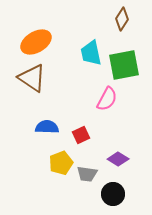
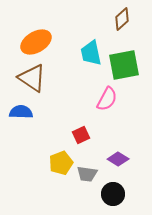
brown diamond: rotated 15 degrees clockwise
blue semicircle: moved 26 px left, 15 px up
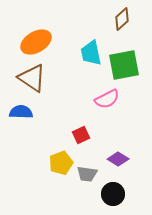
pink semicircle: rotated 35 degrees clockwise
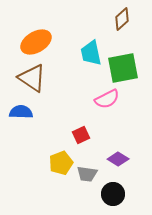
green square: moved 1 px left, 3 px down
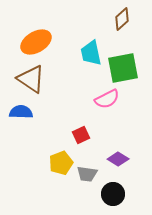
brown triangle: moved 1 px left, 1 px down
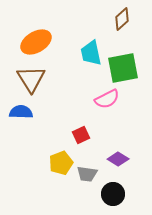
brown triangle: rotated 24 degrees clockwise
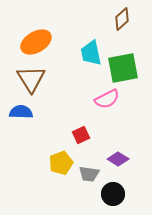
gray trapezoid: moved 2 px right
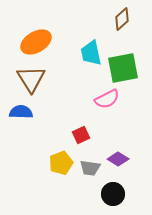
gray trapezoid: moved 1 px right, 6 px up
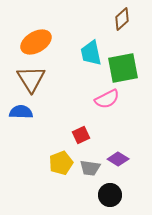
black circle: moved 3 px left, 1 px down
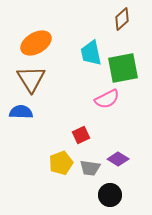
orange ellipse: moved 1 px down
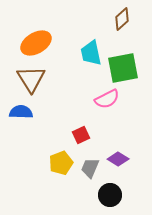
gray trapezoid: rotated 105 degrees clockwise
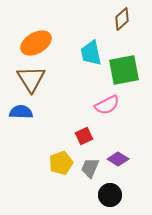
green square: moved 1 px right, 2 px down
pink semicircle: moved 6 px down
red square: moved 3 px right, 1 px down
